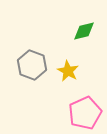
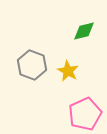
pink pentagon: moved 1 px down
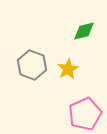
yellow star: moved 2 px up; rotated 15 degrees clockwise
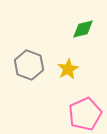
green diamond: moved 1 px left, 2 px up
gray hexagon: moved 3 px left
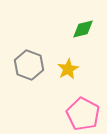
pink pentagon: moved 2 px left; rotated 20 degrees counterclockwise
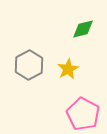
gray hexagon: rotated 12 degrees clockwise
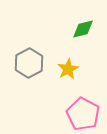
gray hexagon: moved 2 px up
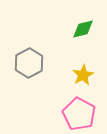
yellow star: moved 15 px right, 6 px down
pink pentagon: moved 4 px left
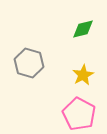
gray hexagon: rotated 16 degrees counterclockwise
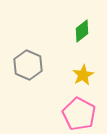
green diamond: moved 1 px left, 2 px down; rotated 25 degrees counterclockwise
gray hexagon: moved 1 px left, 2 px down; rotated 8 degrees clockwise
